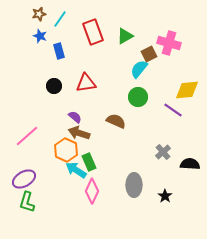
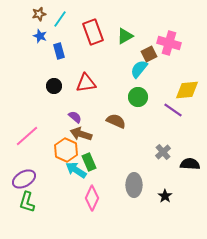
brown arrow: moved 2 px right, 1 px down
pink diamond: moved 7 px down
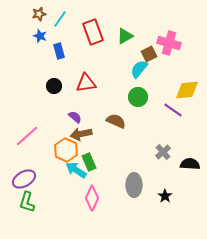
brown arrow: rotated 30 degrees counterclockwise
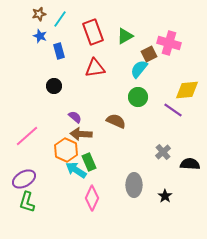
red triangle: moved 9 px right, 15 px up
brown arrow: rotated 15 degrees clockwise
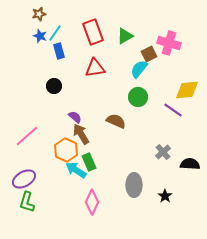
cyan line: moved 5 px left, 14 px down
brown arrow: rotated 55 degrees clockwise
pink diamond: moved 4 px down
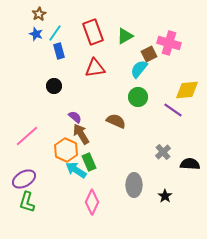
brown star: rotated 16 degrees counterclockwise
blue star: moved 4 px left, 2 px up
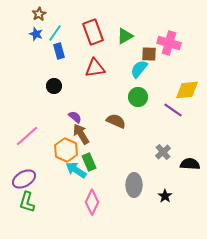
brown square: rotated 28 degrees clockwise
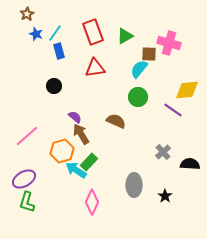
brown star: moved 12 px left
orange hexagon: moved 4 px left, 1 px down; rotated 20 degrees clockwise
green rectangle: rotated 66 degrees clockwise
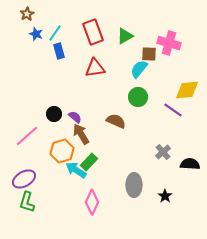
black circle: moved 28 px down
